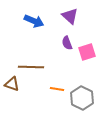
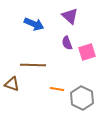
blue arrow: moved 3 px down
brown line: moved 2 px right, 2 px up
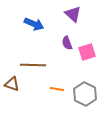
purple triangle: moved 3 px right, 2 px up
gray hexagon: moved 3 px right, 4 px up
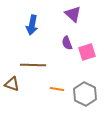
blue arrow: moved 2 px left, 1 px down; rotated 78 degrees clockwise
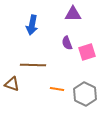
purple triangle: rotated 42 degrees counterclockwise
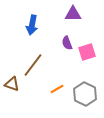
brown line: rotated 55 degrees counterclockwise
orange line: rotated 40 degrees counterclockwise
